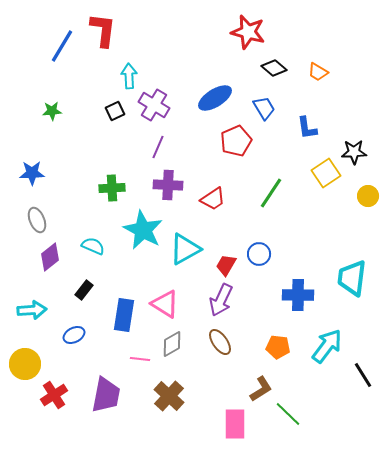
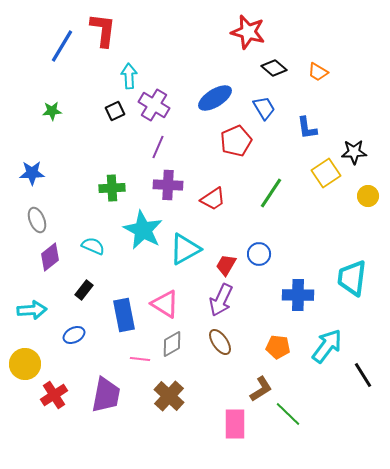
blue rectangle at (124, 315): rotated 20 degrees counterclockwise
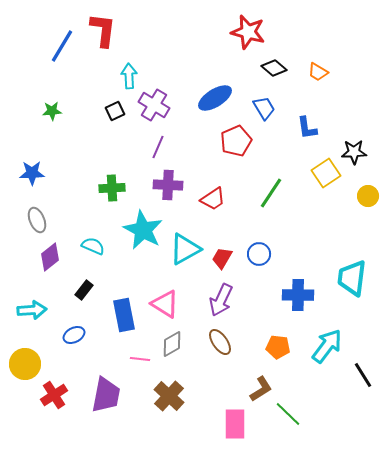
red trapezoid at (226, 265): moved 4 px left, 7 px up
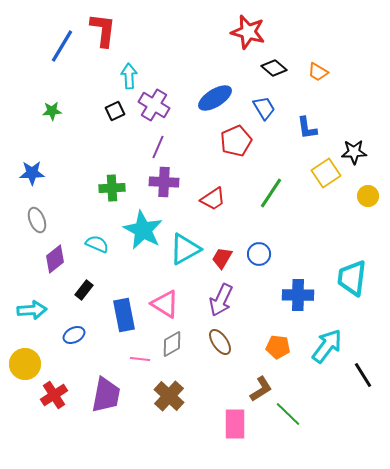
purple cross at (168, 185): moved 4 px left, 3 px up
cyan semicircle at (93, 246): moved 4 px right, 2 px up
purple diamond at (50, 257): moved 5 px right, 2 px down
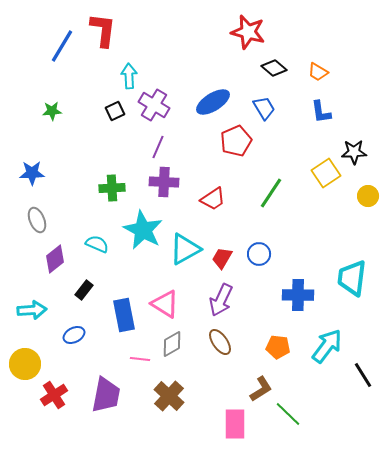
blue ellipse at (215, 98): moved 2 px left, 4 px down
blue L-shape at (307, 128): moved 14 px right, 16 px up
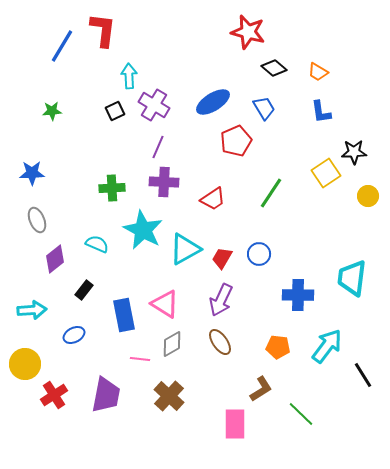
green line at (288, 414): moved 13 px right
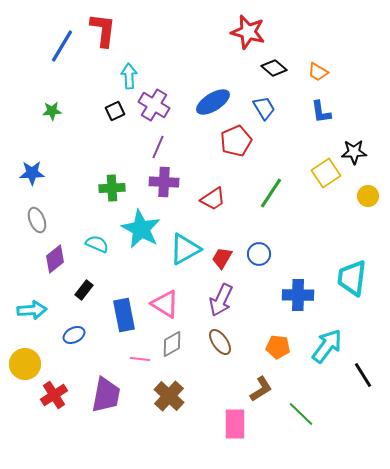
cyan star at (143, 230): moved 2 px left, 1 px up
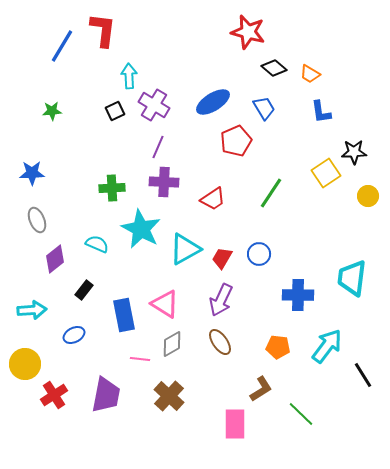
orange trapezoid at (318, 72): moved 8 px left, 2 px down
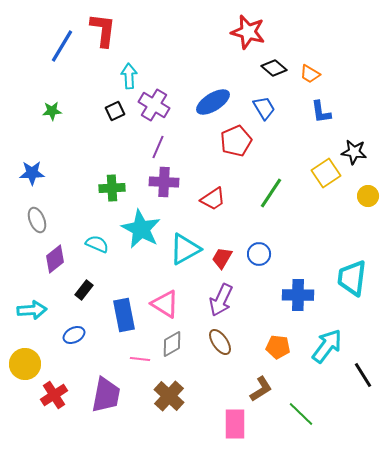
black star at (354, 152): rotated 10 degrees clockwise
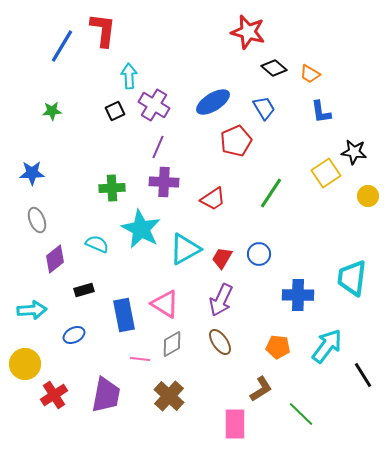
black rectangle at (84, 290): rotated 36 degrees clockwise
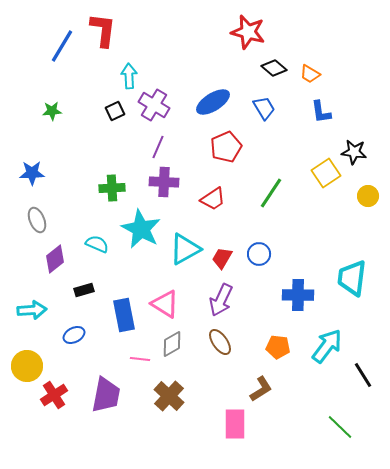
red pentagon at (236, 141): moved 10 px left, 6 px down
yellow circle at (25, 364): moved 2 px right, 2 px down
green line at (301, 414): moved 39 px right, 13 px down
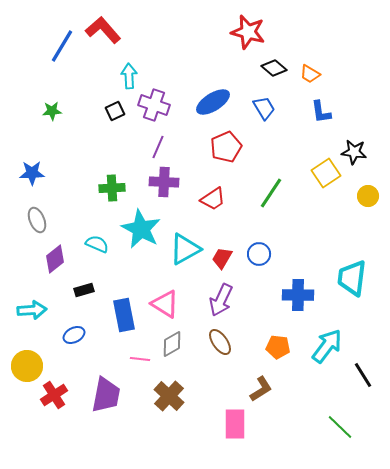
red L-shape at (103, 30): rotated 48 degrees counterclockwise
purple cross at (154, 105): rotated 12 degrees counterclockwise
